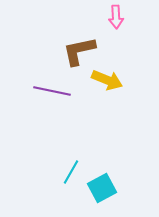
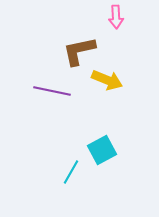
cyan square: moved 38 px up
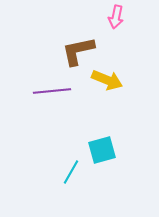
pink arrow: rotated 15 degrees clockwise
brown L-shape: moved 1 px left
purple line: rotated 18 degrees counterclockwise
cyan square: rotated 12 degrees clockwise
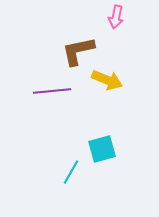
cyan square: moved 1 px up
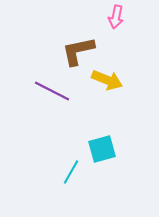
purple line: rotated 33 degrees clockwise
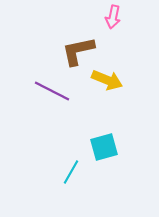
pink arrow: moved 3 px left
cyan square: moved 2 px right, 2 px up
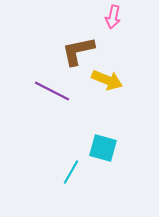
cyan square: moved 1 px left, 1 px down; rotated 32 degrees clockwise
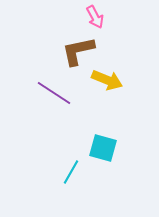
pink arrow: moved 18 px left; rotated 40 degrees counterclockwise
purple line: moved 2 px right, 2 px down; rotated 6 degrees clockwise
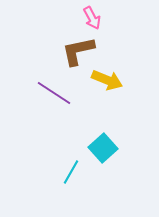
pink arrow: moved 3 px left, 1 px down
cyan square: rotated 32 degrees clockwise
